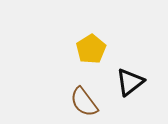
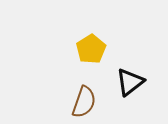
brown semicircle: rotated 124 degrees counterclockwise
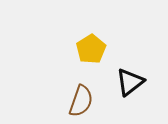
brown semicircle: moved 3 px left, 1 px up
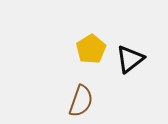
black triangle: moved 23 px up
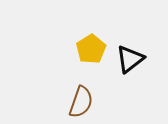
brown semicircle: moved 1 px down
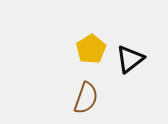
brown semicircle: moved 5 px right, 4 px up
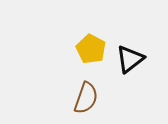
yellow pentagon: rotated 12 degrees counterclockwise
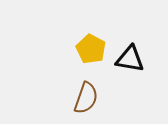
black triangle: rotated 48 degrees clockwise
